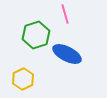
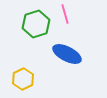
green hexagon: moved 11 px up
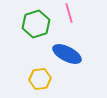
pink line: moved 4 px right, 1 px up
yellow hexagon: moved 17 px right; rotated 20 degrees clockwise
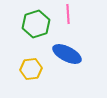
pink line: moved 1 px left, 1 px down; rotated 12 degrees clockwise
yellow hexagon: moved 9 px left, 10 px up
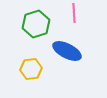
pink line: moved 6 px right, 1 px up
blue ellipse: moved 3 px up
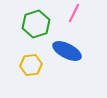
pink line: rotated 30 degrees clockwise
yellow hexagon: moved 4 px up
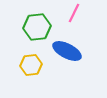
green hexagon: moved 1 px right, 3 px down; rotated 12 degrees clockwise
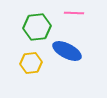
pink line: rotated 66 degrees clockwise
yellow hexagon: moved 2 px up
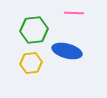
green hexagon: moved 3 px left, 3 px down
blue ellipse: rotated 12 degrees counterclockwise
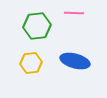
green hexagon: moved 3 px right, 4 px up
blue ellipse: moved 8 px right, 10 px down
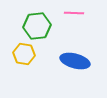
yellow hexagon: moved 7 px left, 9 px up; rotated 15 degrees clockwise
